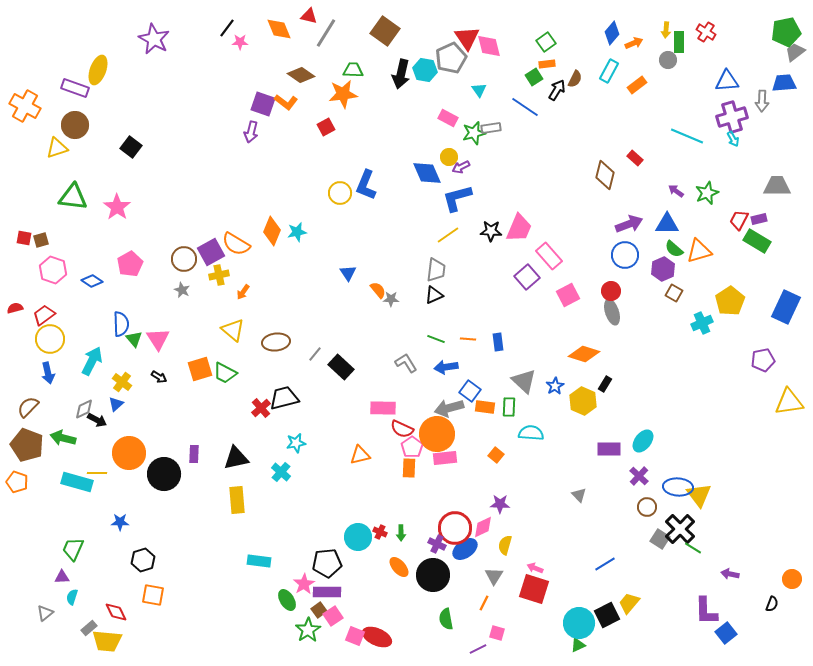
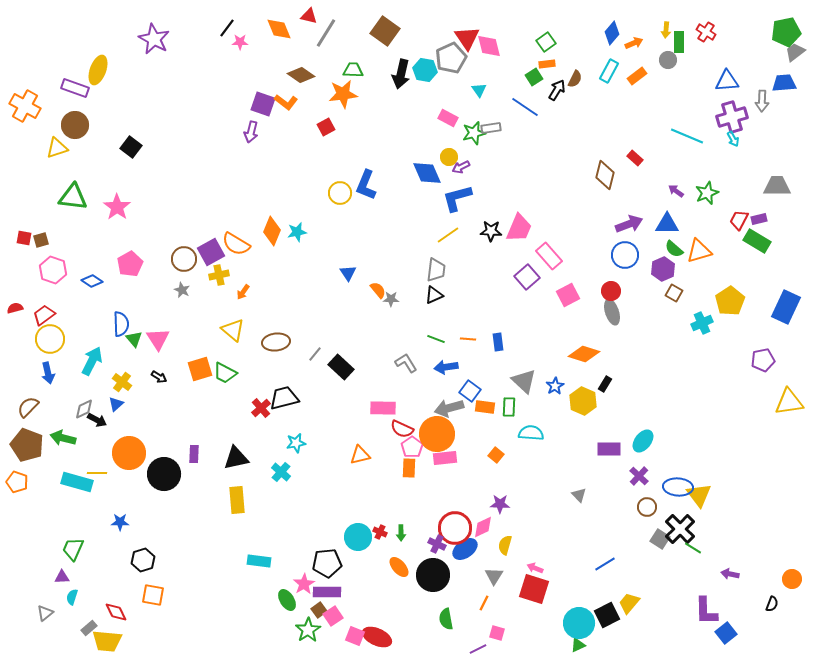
orange rectangle at (637, 85): moved 9 px up
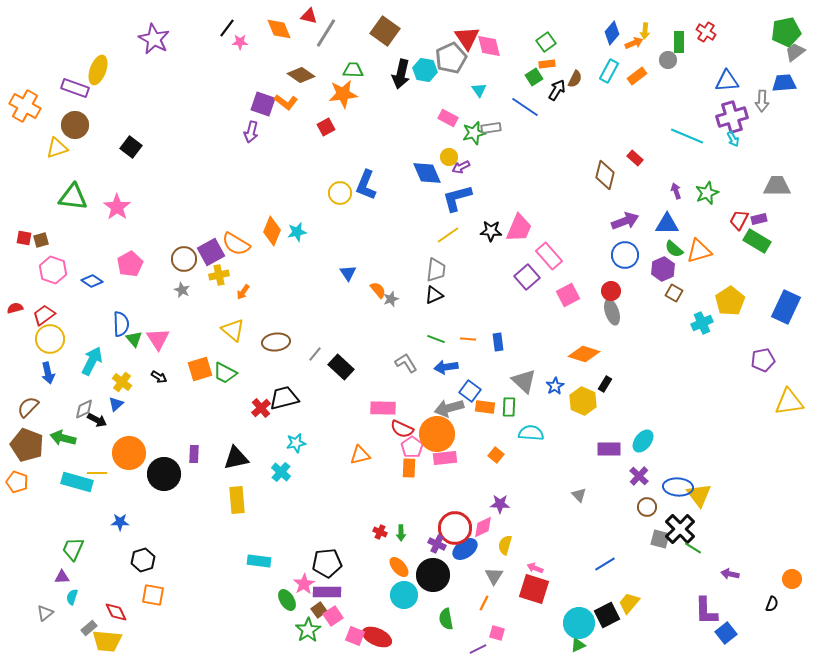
yellow arrow at (666, 30): moved 21 px left, 1 px down
purple arrow at (676, 191): rotated 35 degrees clockwise
purple arrow at (629, 224): moved 4 px left, 3 px up
gray star at (391, 299): rotated 21 degrees counterclockwise
cyan circle at (358, 537): moved 46 px right, 58 px down
gray square at (660, 539): rotated 18 degrees counterclockwise
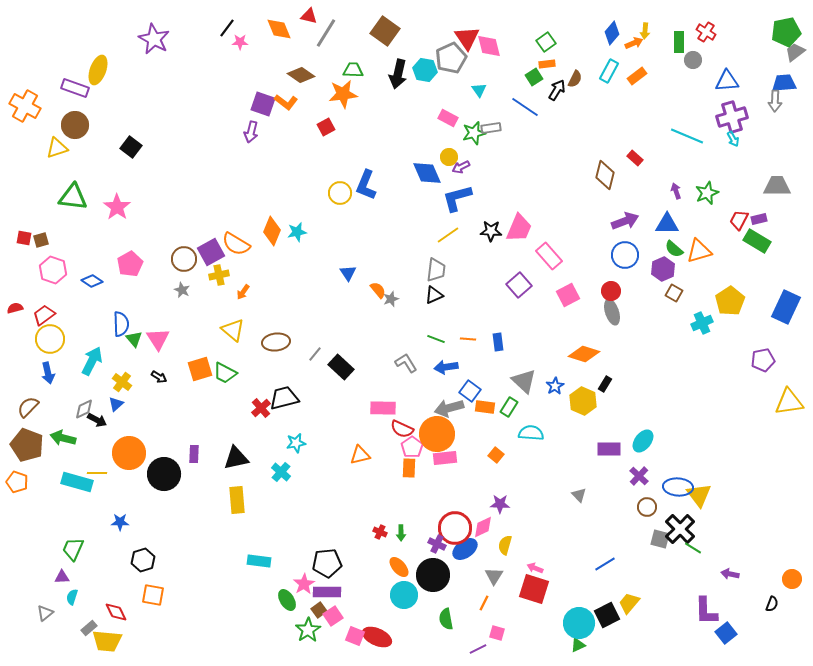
gray circle at (668, 60): moved 25 px right
black arrow at (401, 74): moved 3 px left
gray arrow at (762, 101): moved 13 px right
purple square at (527, 277): moved 8 px left, 8 px down
green rectangle at (509, 407): rotated 30 degrees clockwise
